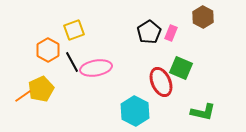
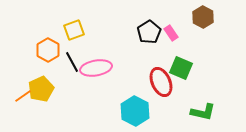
pink rectangle: rotated 56 degrees counterclockwise
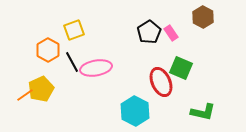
orange line: moved 2 px right, 1 px up
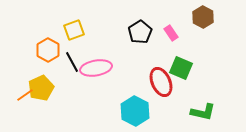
black pentagon: moved 9 px left
yellow pentagon: moved 1 px up
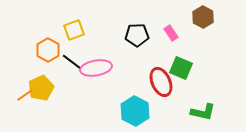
black pentagon: moved 3 px left, 3 px down; rotated 30 degrees clockwise
black line: rotated 25 degrees counterclockwise
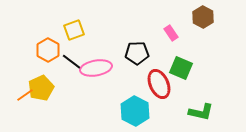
black pentagon: moved 18 px down
red ellipse: moved 2 px left, 2 px down
green L-shape: moved 2 px left
